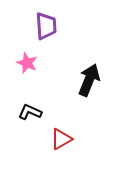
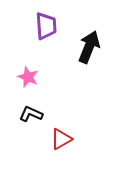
pink star: moved 1 px right, 14 px down
black arrow: moved 33 px up
black L-shape: moved 1 px right, 2 px down
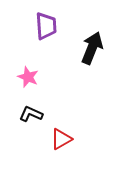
black arrow: moved 3 px right, 1 px down
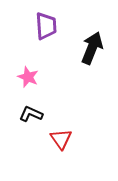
red triangle: rotated 35 degrees counterclockwise
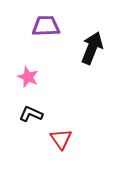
purple trapezoid: rotated 88 degrees counterclockwise
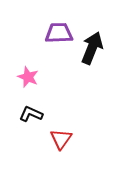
purple trapezoid: moved 13 px right, 7 px down
red triangle: rotated 10 degrees clockwise
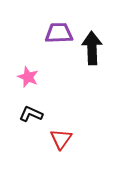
black arrow: rotated 24 degrees counterclockwise
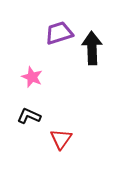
purple trapezoid: rotated 16 degrees counterclockwise
pink star: moved 4 px right
black L-shape: moved 2 px left, 2 px down
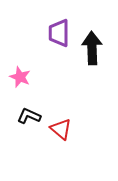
purple trapezoid: rotated 72 degrees counterclockwise
pink star: moved 12 px left
red triangle: moved 10 px up; rotated 25 degrees counterclockwise
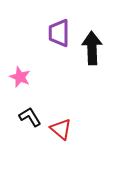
black L-shape: moved 1 px right, 1 px down; rotated 35 degrees clockwise
